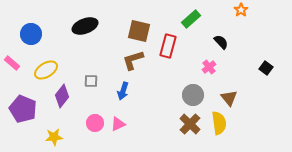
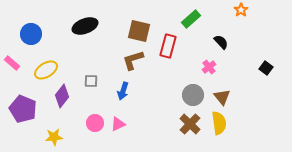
brown triangle: moved 7 px left, 1 px up
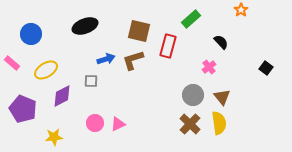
blue arrow: moved 17 px left, 32 px up; rotated 126 degrees counterclockwise
purple diamond: rotated 25 degrees clockwise
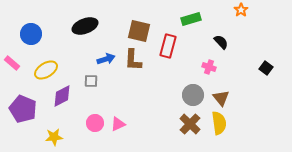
green rectangle: rotated 24 degrees clockwise
brown L-shape: rotated 70 degrees counterclockwise
pink cross: rotated 32 degrees counterclockwise
brown triangle: moved 1 px left, 1 px down
